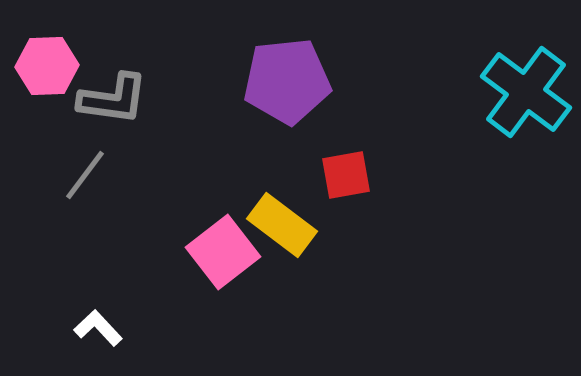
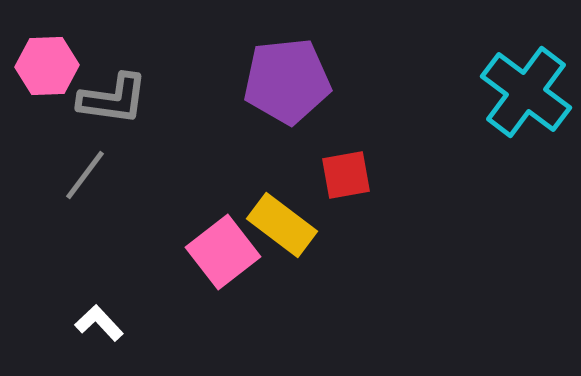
white L-shape: moved 1 px right, 5 px up
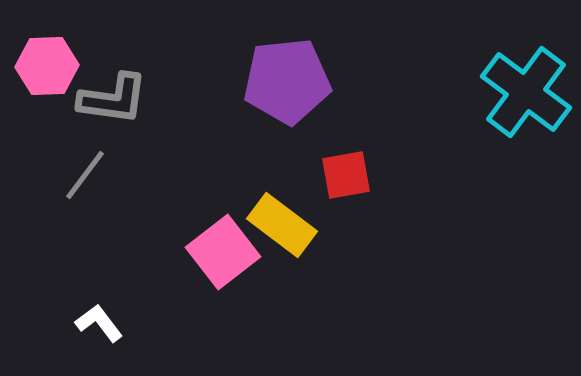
white L-shape: rotated 6 degrees clockwise
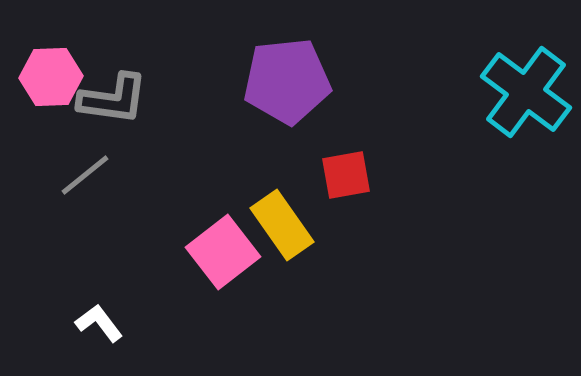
pink hexagon: moved 4 px right, 11 px down
gray line: rotated 14 degrees clockwise
yellow rectangle: rotated 18 degrees clockwise
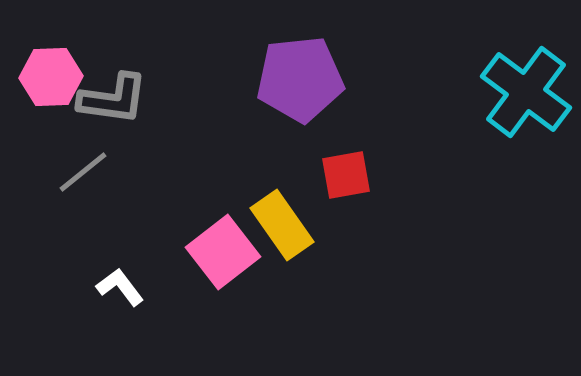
purple pentagon: moved 13 px right, 2 px up
gray line: moved 2 px left, 3 px up
white L-shape: moved 21 px right, 36 px up
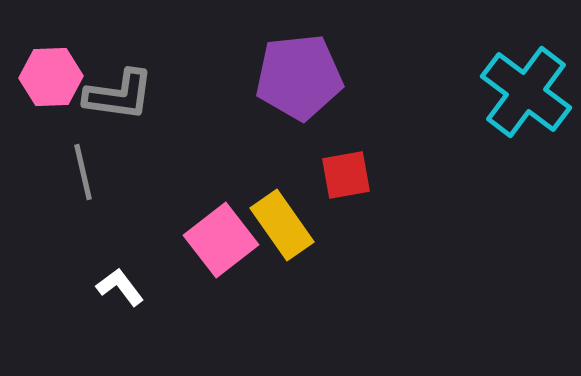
purple pentagon: moved 1 px left, 2 px up
gray L-shape: moved 6 px right, 4 px up
gray line: rotated 64 degrees counterclockwise
pink square: moved 2 px left, 12 px up
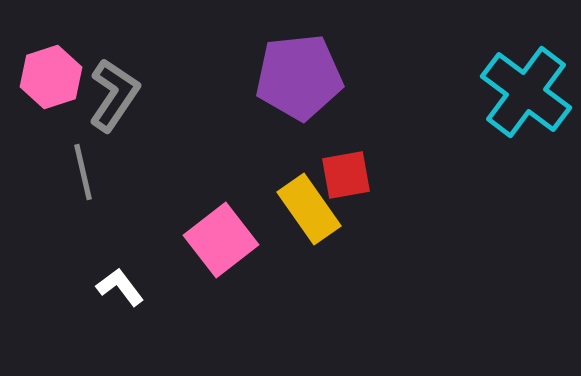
pink hexagon: rotated 16 degrees counterclockwise
gray L-shape: moved 5 px left; rotated 64 degrees counterclockwise
yellow rectangle: moved 27 px right, 16 px up
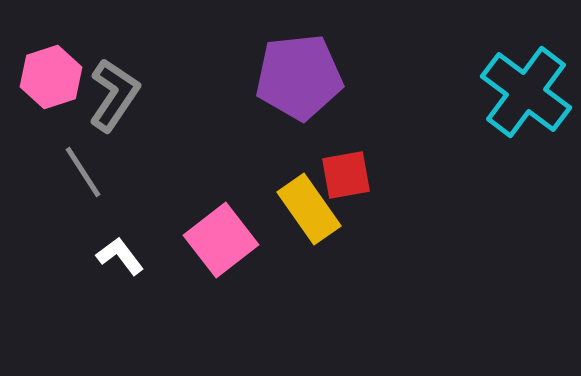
gray line: rotated 20 degrees counterclockwise
white L-shape: moved 31 px up
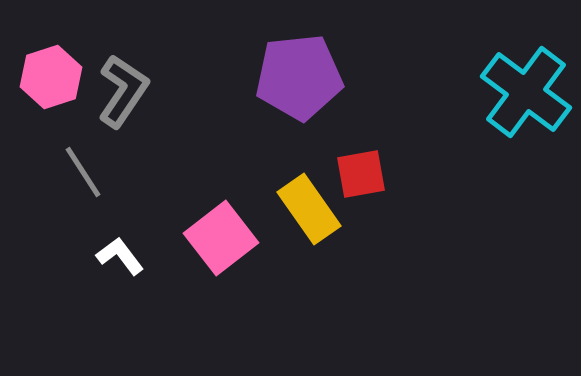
gray L-shape: moved 9 px right, 4 px up
red square: moved 15 px right, 1 px up
pink square: moved 2 px up
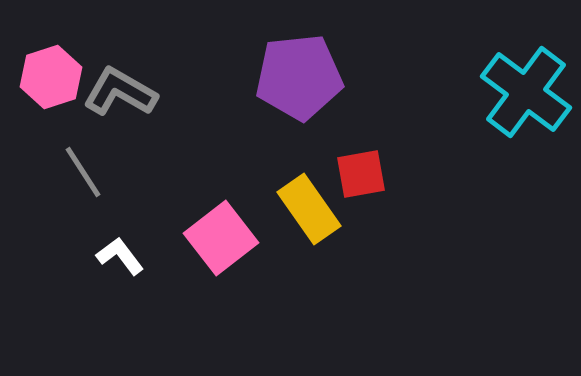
gray L-shape: moved 3 px left, 1 px down; rotated 94 degrees counterclockwise
